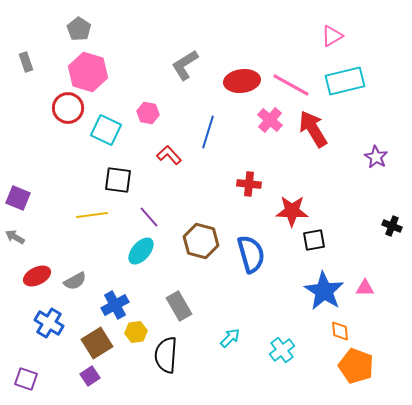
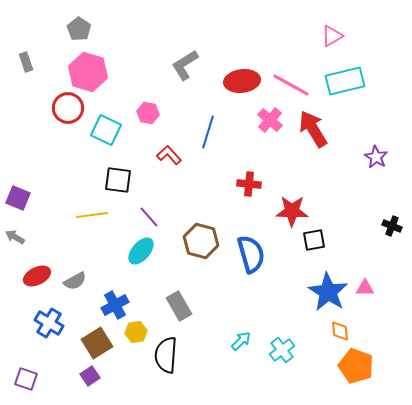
blue star at (324, 291): moved 4 px right, 1 px down
cyan arrow at (230, 338): moved 11 px right, 3 px down
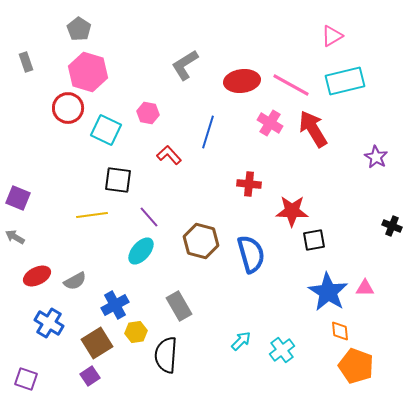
pink cross at (270, 120): moved 3 px down; rotated 10 degrees counterclockwise
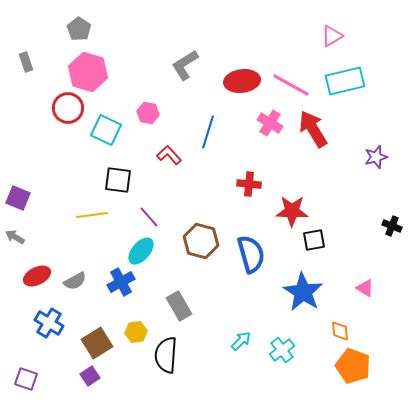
purple star at (376, 157): rotated 25 degrees clockwise
pink triangle at (365, 288): rotated 30 degrees clockwise
blue star at (328, 292): moved 25 px left
blue cross at (115, 305): moved 6 px right, 23 px up
orange pentagon at (356, 366): moved 3 px left
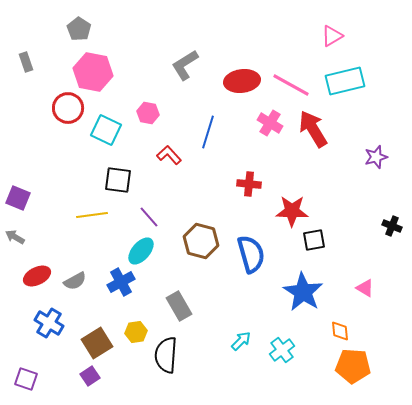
pink hexagon at (88, 72): moved 5 px right; rotated 6 degrees counterclockwise
orange pentagon at (353, 366): rotated 16 degrees counterclockwise
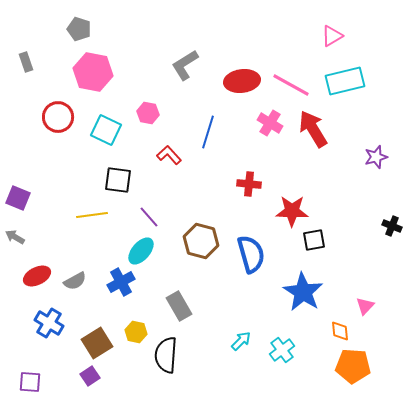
gray pentagon at (79, 29): rotated 15 degrees counterclockwise
red circle at (68, 108): moved 10 px left, 9 px down
pink triangle at (365, 288): moved 18 px down; rotated 42 degrees clockwise
yellow hexagon at (136, 332): rotated 20 degrees clockwise
purple square at (26, 379): moved 4 px right, 3 px down; rotated 15 degrees counterclockwise
